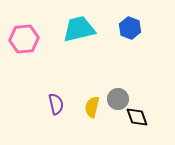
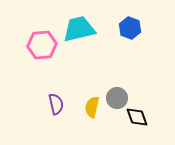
pink hexagon: moved 18 px right, 6 px down
gray circle: moved 1 px left, 1 px up
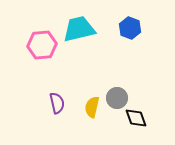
purple semicircle: moved 1 px right, 1 px up
black diamond: moved 1 px left, 1 px down
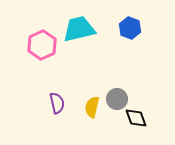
pink hexagon: rotated 20 degrees counterclockwise
gray circle: moved 1 px down
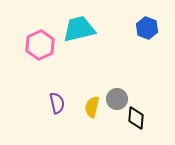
blue hexagon: moved 17 px right
pink hexagon: moved 2 px left
black diamond: rotated 25 degrees clockwise
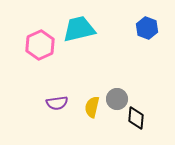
purple semicircle: rotated 95 degrees clockwise
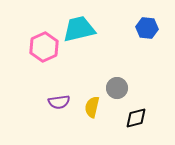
blue hexagon: rotated 15 degrees counterclockwise
pink hexagon: moved 4 px right, 2 px down
gray circle: moved 11 px up
purple semicircle: moved 2 px right, 1 px up
black diamond: rotated 70 degrees clockwise
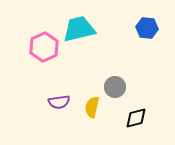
gray circle: moved 2 px left, 1 px up
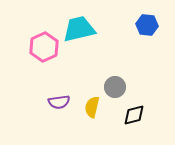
blue hexagon: moved 3 px up
black diamond: moved 2 px left, 3 px up
